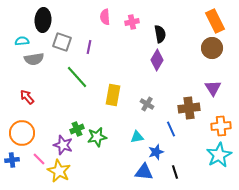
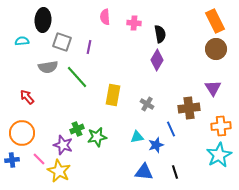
pink cross: moved 2 px right, 1 px down; rotated 16 degrees clockwise
brown circle: moved 4 px right, 1 px down
gray semicircle: moved 14 px right, 8 px down
blue star: moved 7 px up
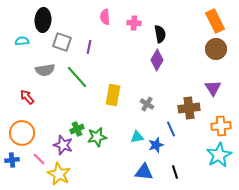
gray semicircle: moved 3 px left, 3 px down
yellow star: moved 3 px down
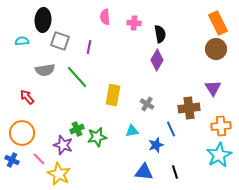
orange rectangle: moved 3 px right, 2 px down
gray square: moved 2 px left, 1 px up
cyan triangle: moved 5 px left, 6 px up
blue cross: rotated 32 degrees clockwise
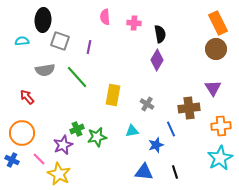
purple star: rotated 30 degrees clockwise
cyan star: moved 1 px right, 3 px down
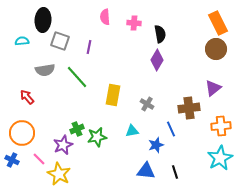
purple triangle: rotated 24 degrees clockwise
blue triangle: moved 2 px right, 1 px up
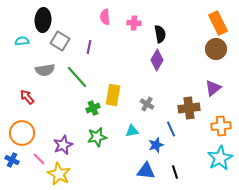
gray square: rotated 12 degrees clockwise
green cross: moved 16 px right, 21 px up
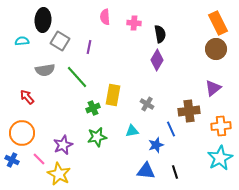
brown cross: moved 3 px down
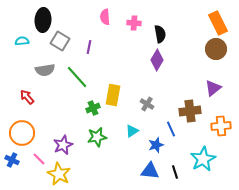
brown cross: moved 1 px right
cyan triangle: rotated 24 degrees counterclockwise
cyan star: moved 17 px left, 1 px down
blue triangle: moved 4 px right
